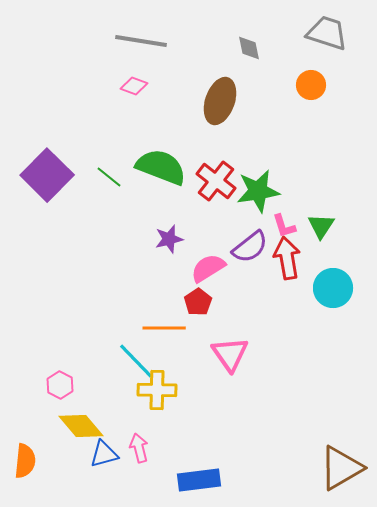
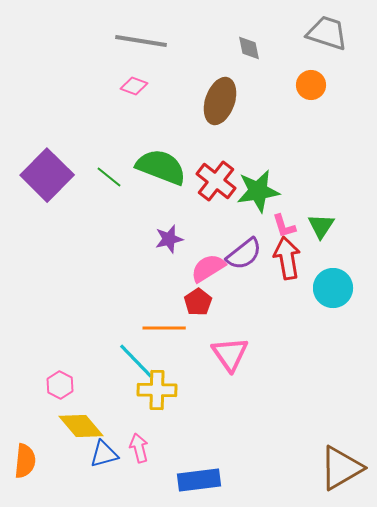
purple semicircle: moved 6 px left, 7 px down
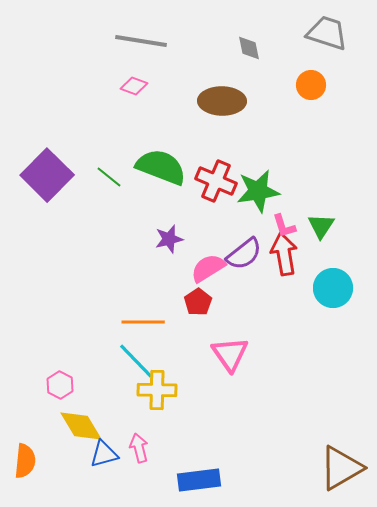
brown ellipse: moved 2 px right; rotated 72 degrees clockwise
red cross: rotated 15 degrees counterclockwise
red arrow: moved 3 px left, 4 px up
orange line: moved 21 px left, 6 px up
yellow diamond: rotated 9 degrees clockwise
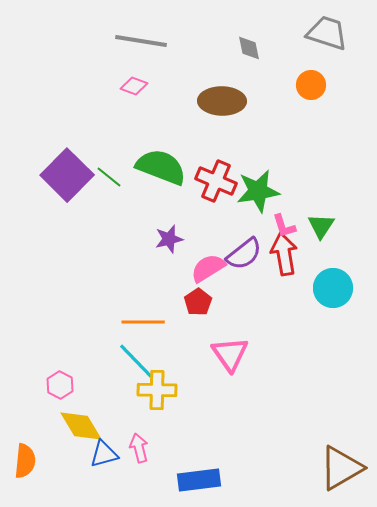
purple square: moved 20 px right
